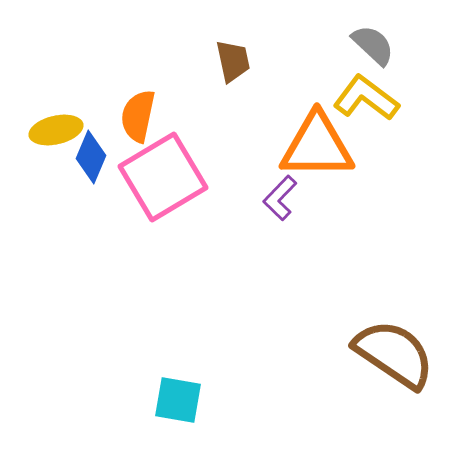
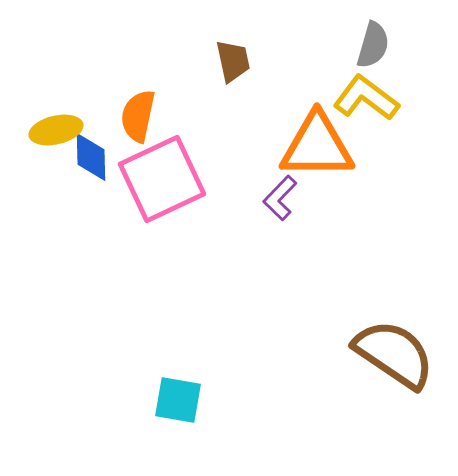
gray semicircle: rotated 63 degrees clockwise
blue diamond: rotated 24 degrees counterclockwise
pink square: moved 1 px left, 2 px down; rotated 6 degrees clockwise
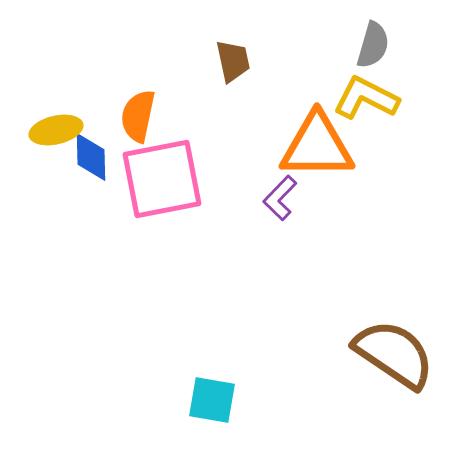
yellow L-shape: rotated 10 degrees counterclockwise
pink square: rotated 14 degrees clockwise
cyan square: moved 34 px right
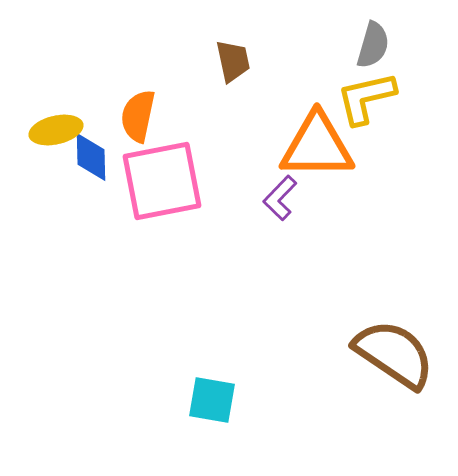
yellow L-shape: rotated 40 degrees counterclockwise
pink square: moved 2 px down
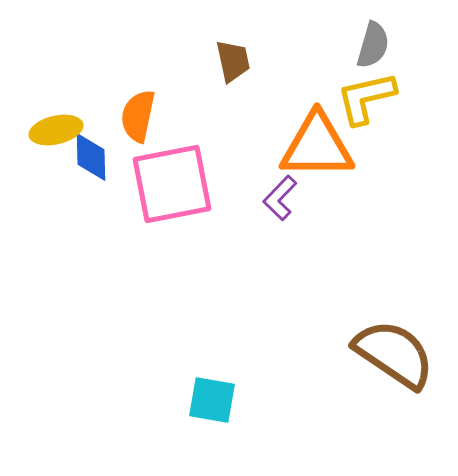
pink square: moved 10 px right, 3 px down
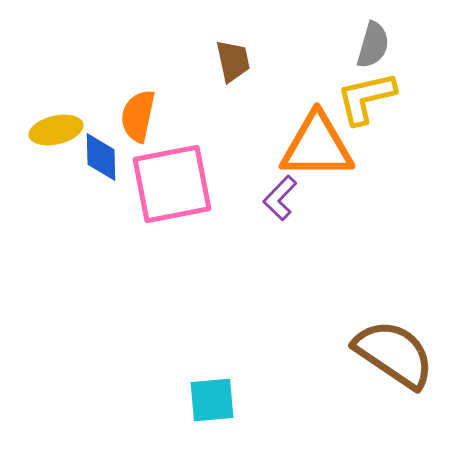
blue diamond: moved 10 px right
cyan square: rotated 15 degrees counterclockwise
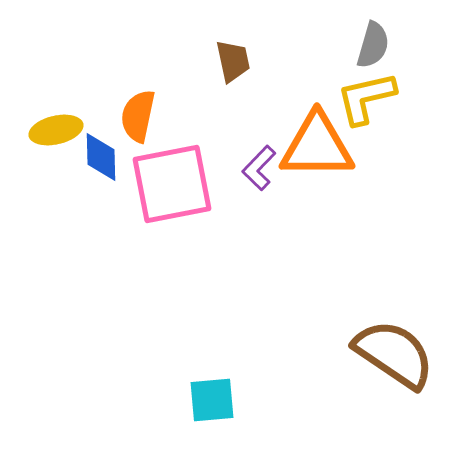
purple L-shape: moved 21 px left, 30 px up
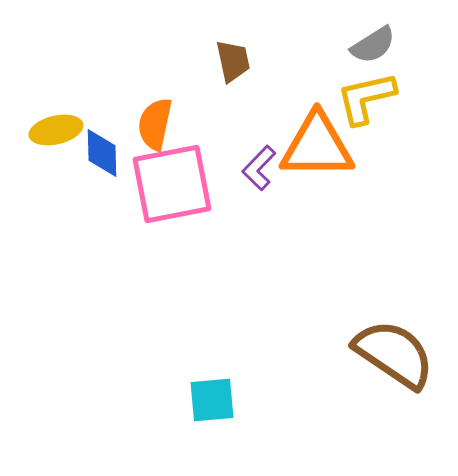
gray semicircle: rotated 42 degrees clockwise
orange semicircle: moved 17 px right, 8 px down
blue diamond: moved 1 px right, 4 px up
